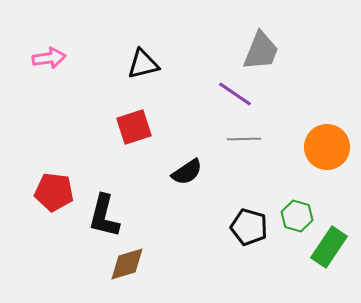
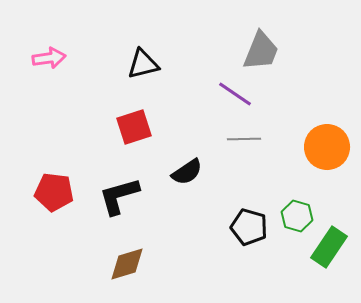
black L-shape: moved 15 px right, 20 px up; rotated 60 degrees clockwise
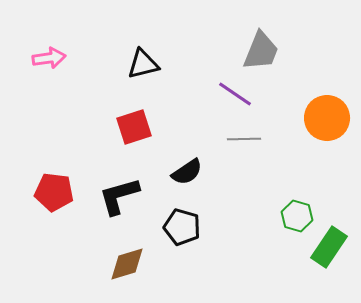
orange circle: moved 29 px up
black pentagon: moved 67 px left
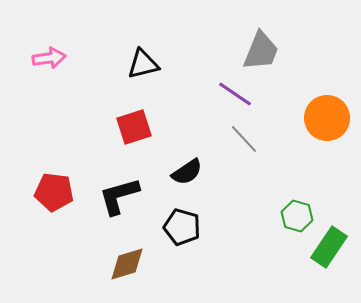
gray line: rotated 48 degrees clockwise
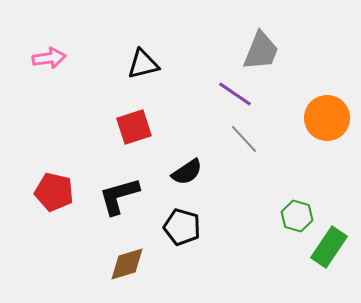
red pentagon: rotated 6 degrees clockwise
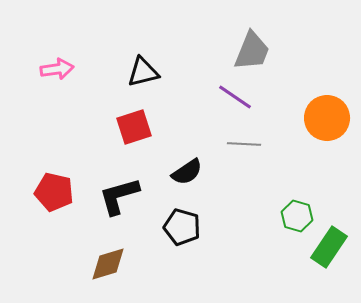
gray trapezoid: moved 9 px left
pink arrow: moved 8 px right, 11 px down
black triangle: moved 8 px down
purple line: moved 3 px down
gray line: moved 5 px down; rotated 44 degrees counterclockwise
brown diamond: moved 19 px left
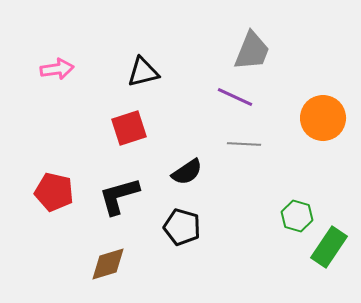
purple line: rotated 9 degrees counterclockwise
orange circle: moved 4 px left
red square: moved 5 px left, 1 px down
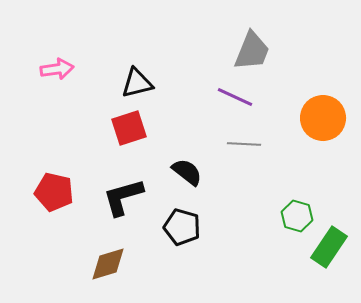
black triangle: moved 6 px left, 11 px down
black semicircle: rotated 108 degrees counterclockwise
black L-shape: moved 4 px right, 1 px down
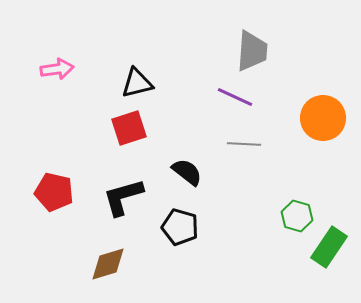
gray trapezoid: rotated 18 degrees counterclockwise
black pentagon: moved 2 px left
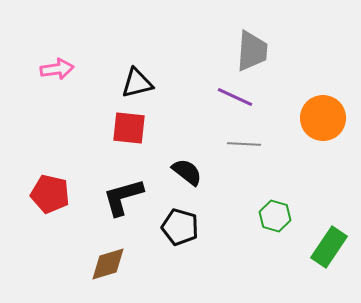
red square: rotated 24 degrees clockwise
red pentagon: moved 4 px left, 2 px down
green hexagon: moved 22 px left
